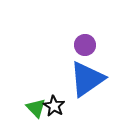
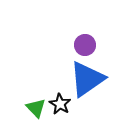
black star: moved 6 px right, 2 px up
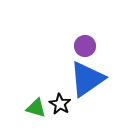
purple circle: moved 1 px down
green triangle: rotated 30 degrees counterclockwise
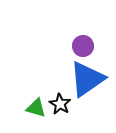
purple circle: moved 2 px left
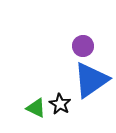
blue triangle: moved 4 px right, 1 px down
green triangle: rotated 10 degrees clockwise
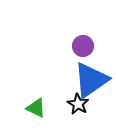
black star: moved 18 px right
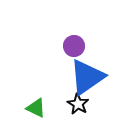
purple circle: moved 9 px left
blue triangle: moved 4 px left, 3 px up
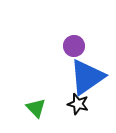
black star: rotated 15 degrees counterclockwise
green triangle: rotated 20 degrees clockwise
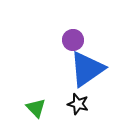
purple circle: moved 1 px left, 6 px up
blue triangle: moved 8 px up
